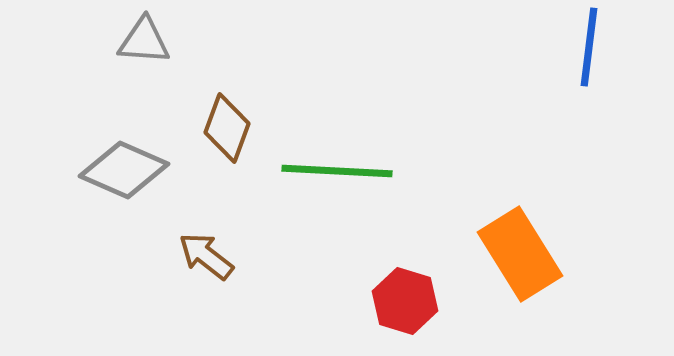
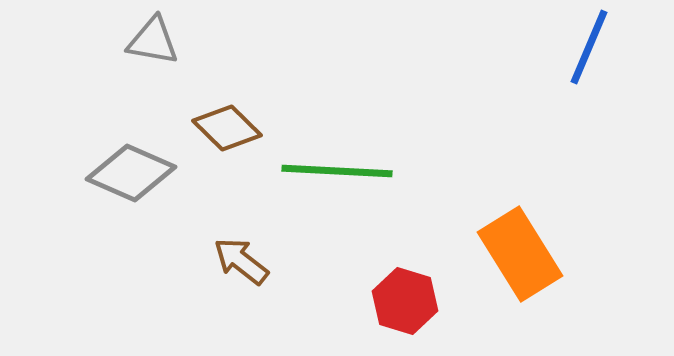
gray triangle: moved 9 px right; rotated 6 degrees clockwise
blue line: rotated 16 degrees clockwise
brown diamond: rotated 66 degrees counterclockwise
gray diamond: moved 7 px right, 3 px down
brown arrow: moved 35 px right, 5 px down
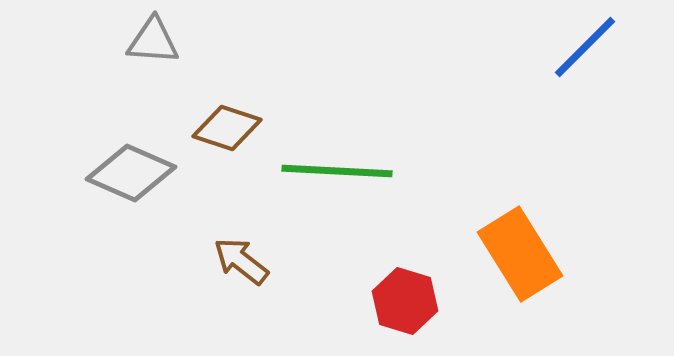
gray triangle: rotated 6 degrees counterclockwise
blue line: moved 4 px left; rotated 22 degrees clockwise
brown diamond: rotated 26 degrees counterclockwise
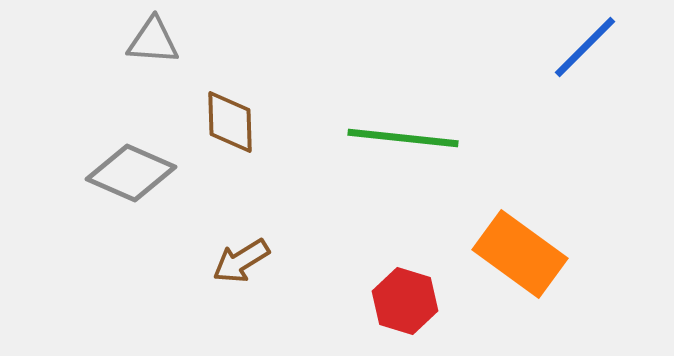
brown diamond: moved 3 px right, 6 px up; rotated 70 degrees clockwise
green line: moved 66 px right, 33 px up; rotated 3 degrees clockwise
orange rectangle: rotated 22 degrees counterclockwise
brown arrow: rotated 70 degrees counterclockwise
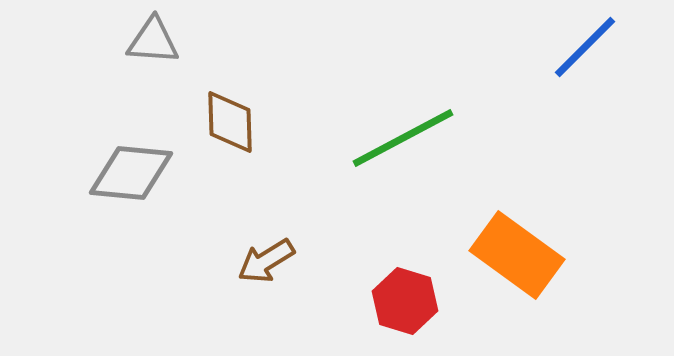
green line: rotated 34 degrees counterclockwise
gray diamond: rotated 18 degrees counterclockwise
orange rectangle: moved 3 px left, 1 px down
brown arrow: moved 25 px right
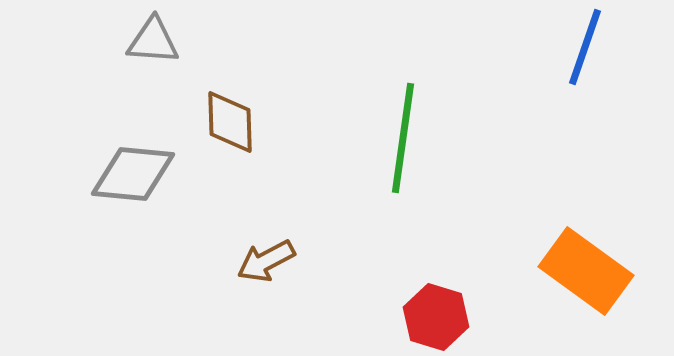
blue line: rotated 26 degrees counterclockwise
green line: rotated 54 degrees counterclockwise
gray diamond: moved 2 px right, 1 px down
orange rectangle: moved 69 px right, 16 px down
brown arrow: rotated 4 degrees clockwise
red hexagon: moved 31 px right, 16 px down
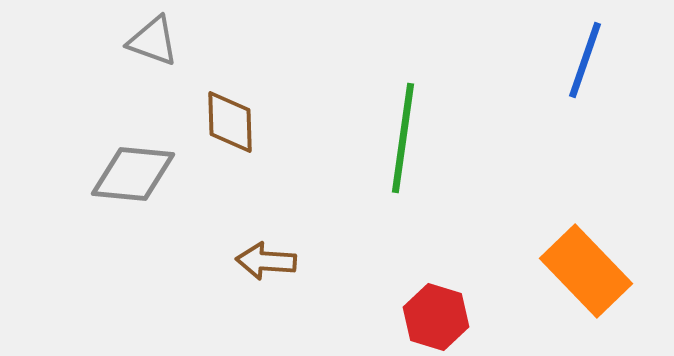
gray triangle: rotated 16 degrees clockwise
blue line: moved 13 px down
brown arrow: rotated 32 degrees clockwise
orange rectangle: rotated 10 degrees clockwise
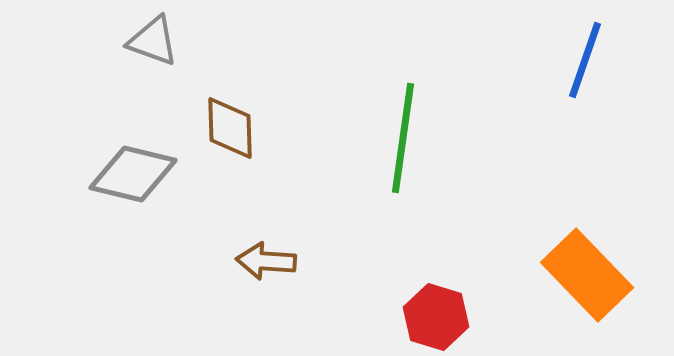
brown diamond: moved 6 px down
gray diamond: rotated 8 degrees clockwise
orange rectangle: moved 1 px right, 4 px down
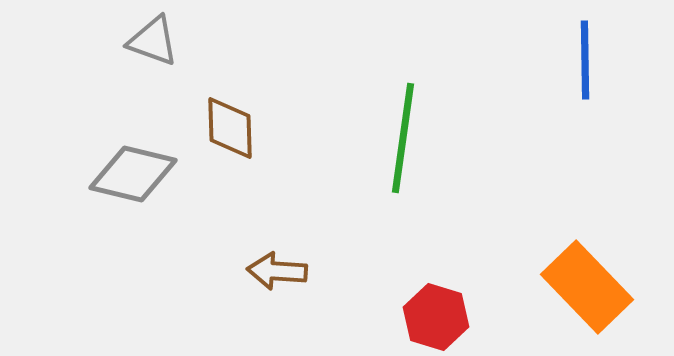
blue line: rotated 20 degrees counterclockwise
brown arrow: moved 11 px right, 10 px down
orange rectangle: moved 12 px down
